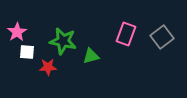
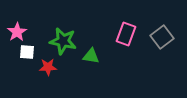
green triangle: rotated 24 degrees clockwise
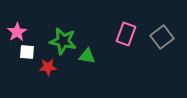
green triangle: moved 4 px left
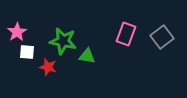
red star: rotated 18 degrees clockwise
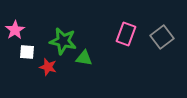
pink star: moved 2 px left, 2 px up
green triangle: moved 3 px left, 2 px down
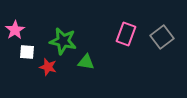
green triangle: moved 2 px right, 4 px down
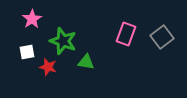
pink star: moved 17 px right, 11 px up
green star: rotated 8 degrees clockwise
white square: rotated 14 degrees counterclockwise
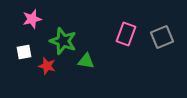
pink star: rotated 18 degrees clockwise
gray square: rotated 15 degrees clockwise
white square: moved 3 px left
green triangle: moved 1 px up
red star: moved 1 px left, 1 px up
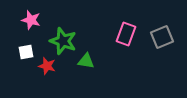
pink star: moved 1 px left, 1 px down; rotated 30 degrees clockwise
white square: moved 2 px right
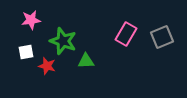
pink star: rotated 24 degrees counterclockwise
pink rectangle: rotated 10 degrees clockwise
green triangle: rotated 12 degrees counterclockwise
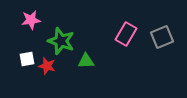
green star: moved 2 px left
white square: moved 1 px right, 7 px down
